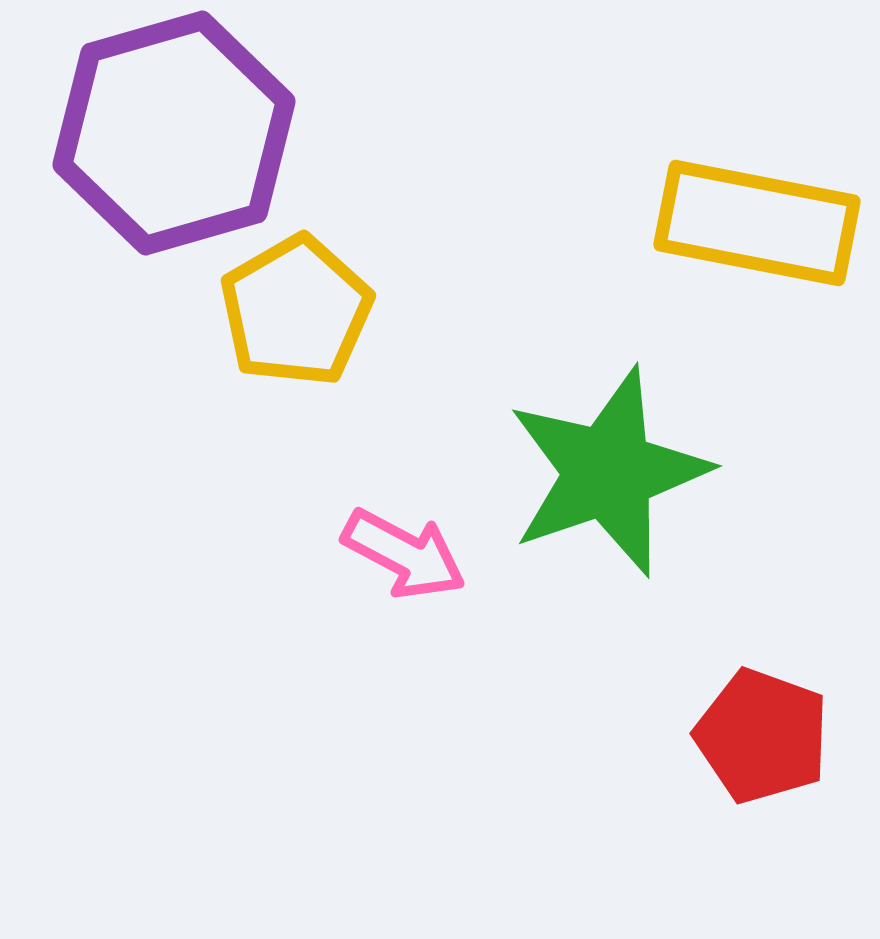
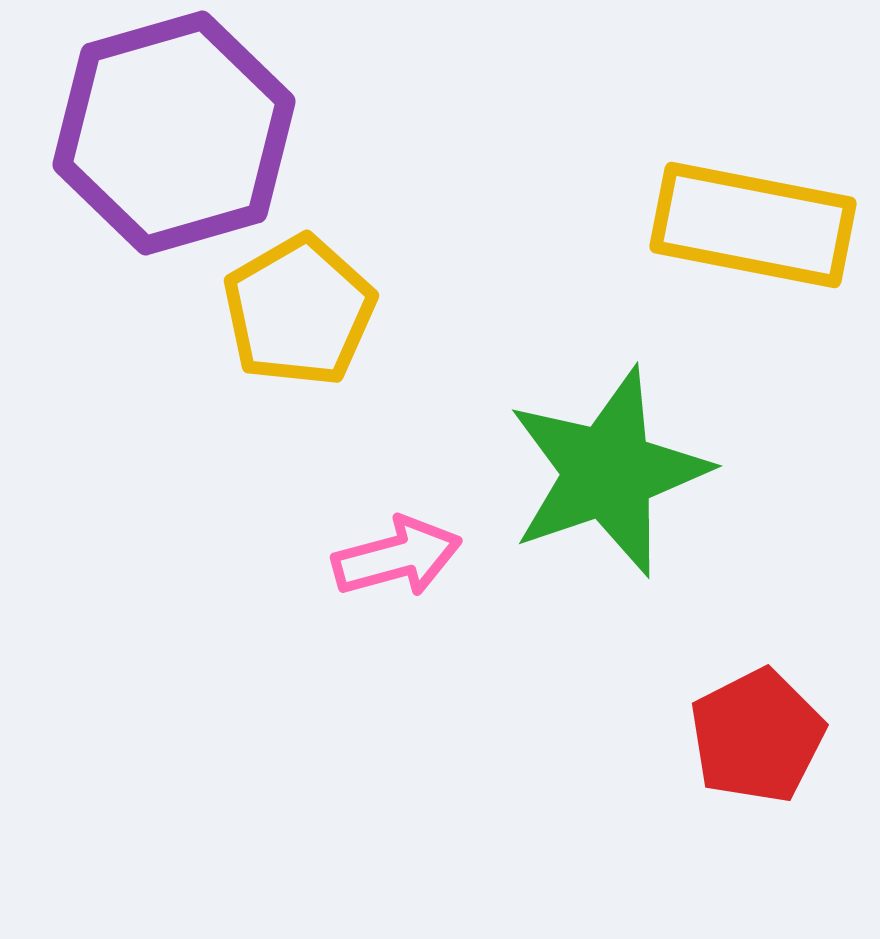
yellow rectangle: moved 4 px left, 2 px down
yellow pentagon: moved 3 px right
pink arrow: moved 7 px left, 3 px down; rotated 43 degrees counterclockwise
red pentagon: moved 5 px left; rotated 25 degrees clockwise
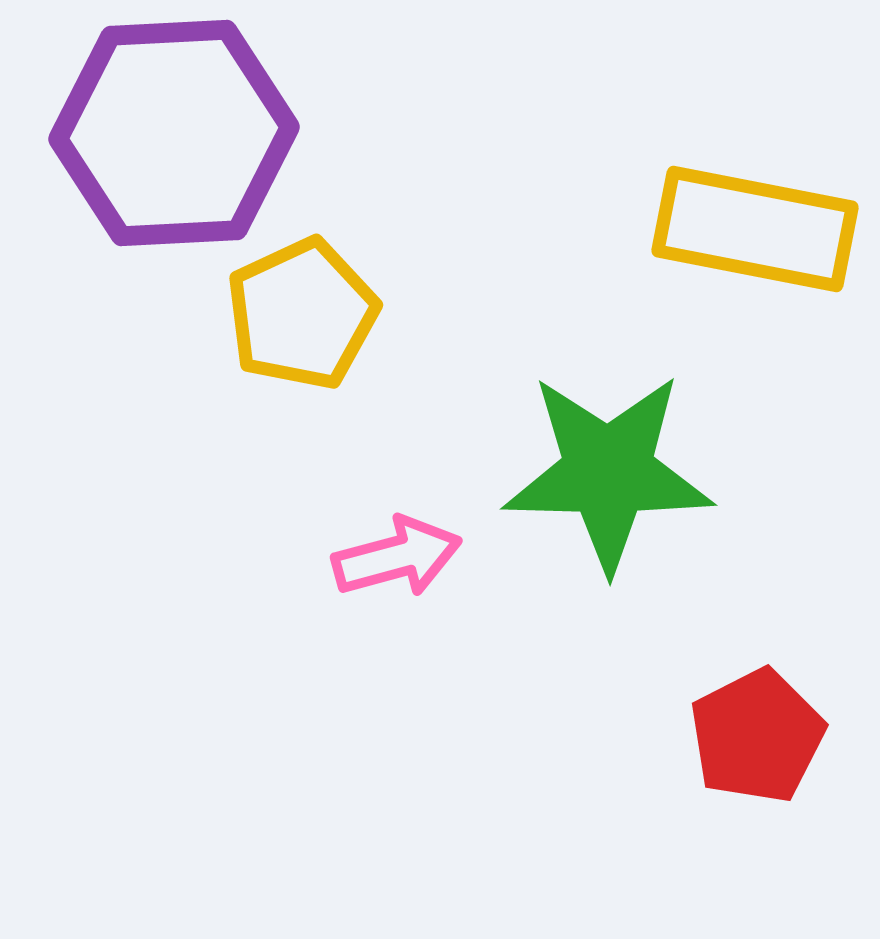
purple hexagon: rotated 13 degrees clockwise
yellow rectangle: moved 2 px right, 4 px down
yellow pentagon: moved 3 px right, 3 px down; rotated 5 degrees clockwise
green star: rotated 20 degrees clockwise
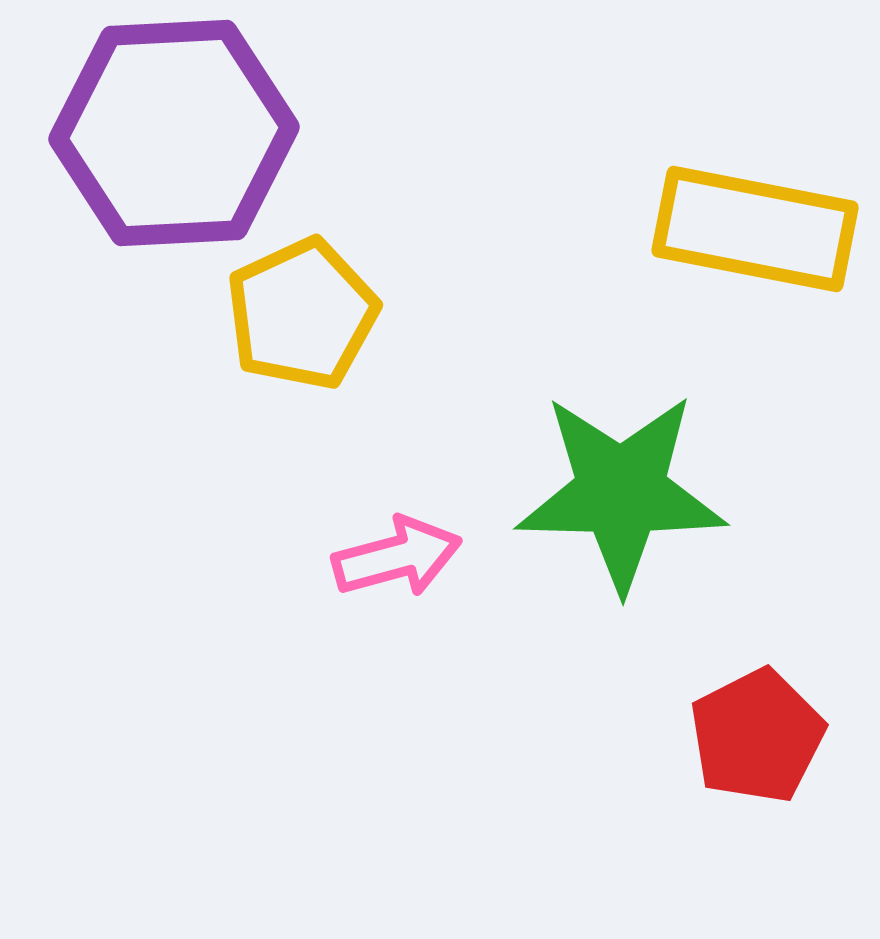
green star: moved 13 px right, 20 px down
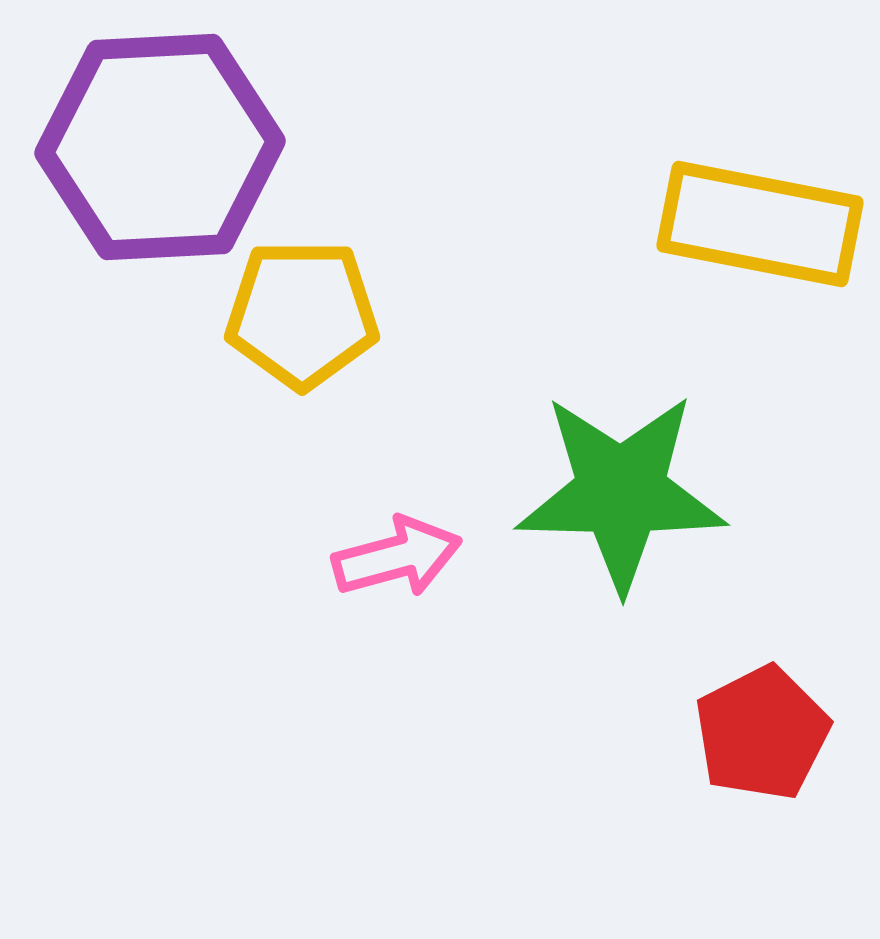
purple hexagon: moved 14 px left, 14 px down
yellow rectangle: moved 5 px right, 5 px up
yellow pentagon: rotated 25 degrees clockwise
red pentagon: moved 5 px right, 3 px up
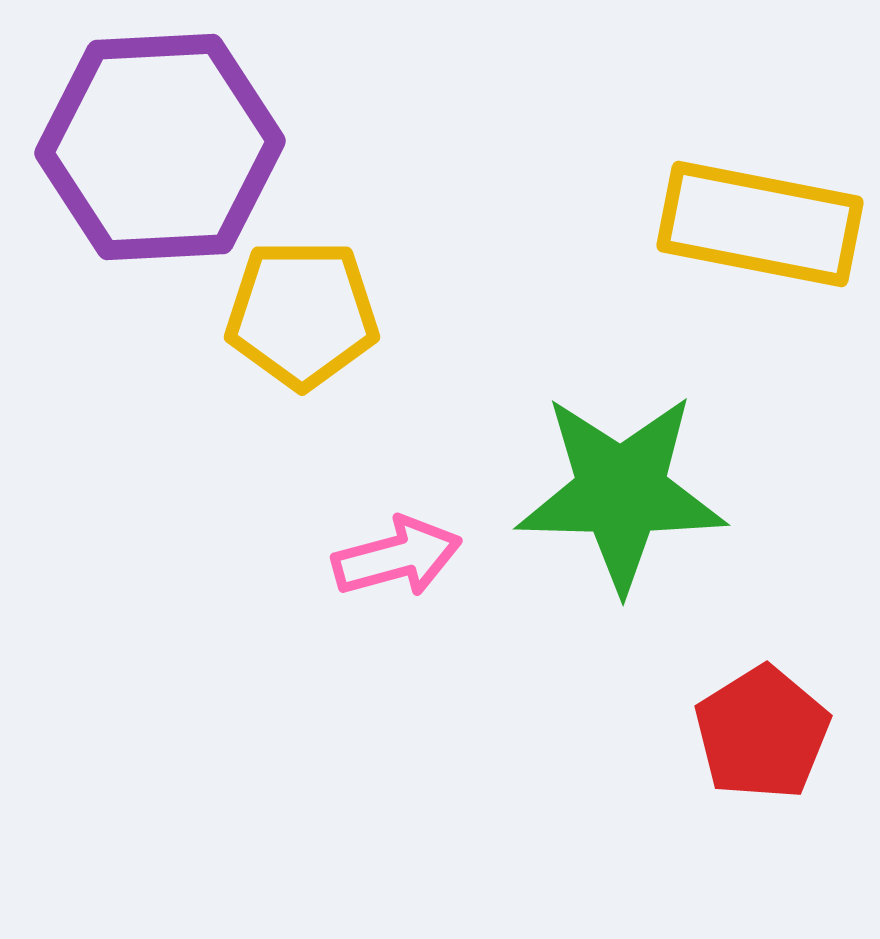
red pentagon: rotated 5 degrees counterclockwise
